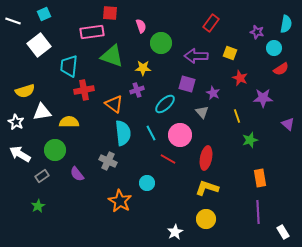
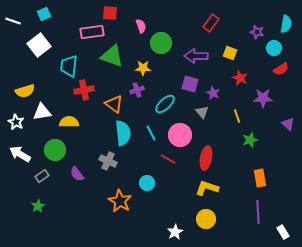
purple square at (187, 84): moved 3 px right
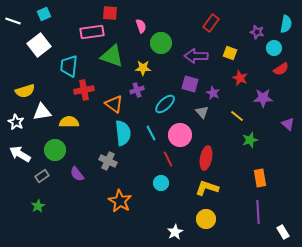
yellow line at (237, 116): rotated 32 degrees counterclockwise
red line at (168, 159): rotated 35 degrees clockwise
cyan circle at (147, 183): moved 14 px right
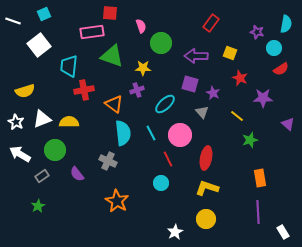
white triangle at (42, 112): moved 7 px down; rotated 12 degrees counterclockwise
orange star at (120, 201): moved 3 px left
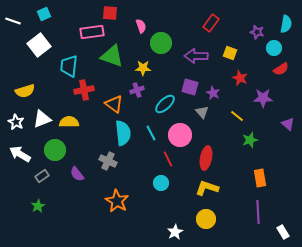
purple square at (190, 84): moved 3 px down
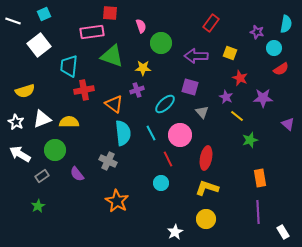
purple star at (213, 93): moved 13 px right, 4 px down
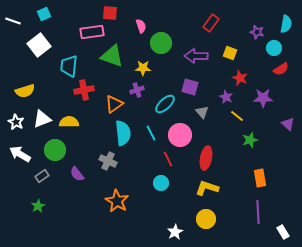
orange triangle at (114, 104): rotated 48 degrees clockwise
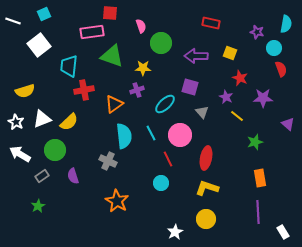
red rectangle at (211, 23): rotated 66 degrees clockwise
red semicircle at (281, 69): rotated 77 degrees counterclockwise
yellow semicircle at (69, 122): rotated 138 degrees clockwise
cyan semicircle at (123, 133): moved 1 px right, 3 px down
green star at (250, 140): moved 5 px right, 2 px down
purple semicircle at (77, 174): moved 4 px left, 2 px down; rotated 21 degrees clockwise
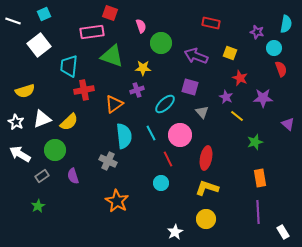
red square at (110, 13): rotated 14 degrees clockwise
purple arrow at (196, 56): rotated 20 degrees clockwise
